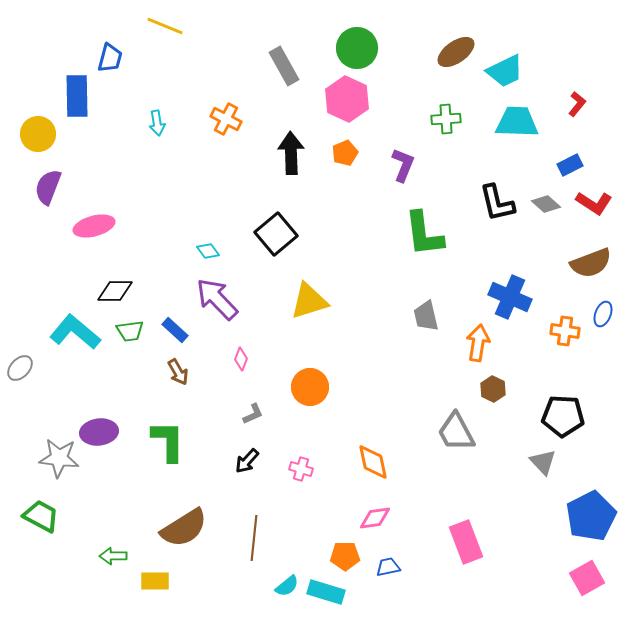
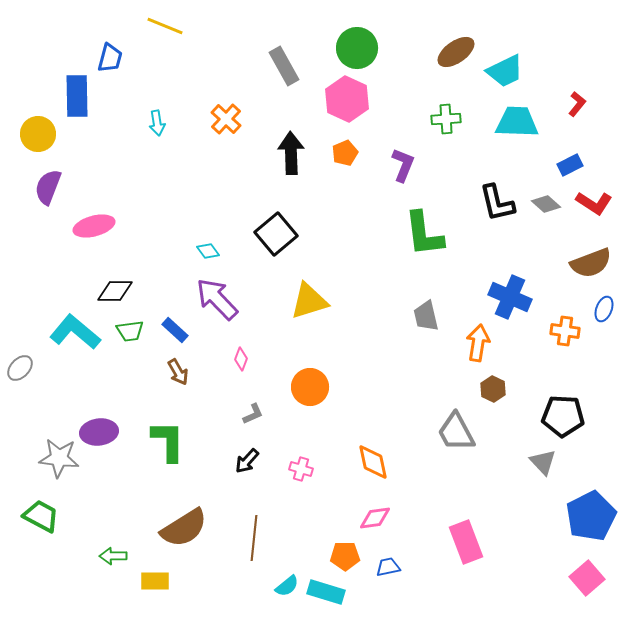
orange cross at (226, 119): rotated 16 degrees clockwise
blue ellipse at (603, 314): moved 1 px right, 5 px up
pink square at (587, 578): rotated 12 degrees counterclockwise
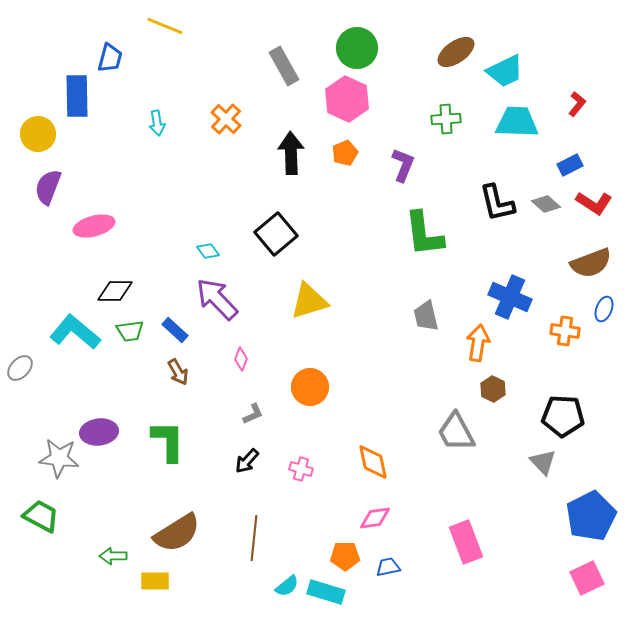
brown semicircle at (184, 528): moved 7 px left, 5 px down
pink square at (587, 578): rotated 16 degrees clockwise
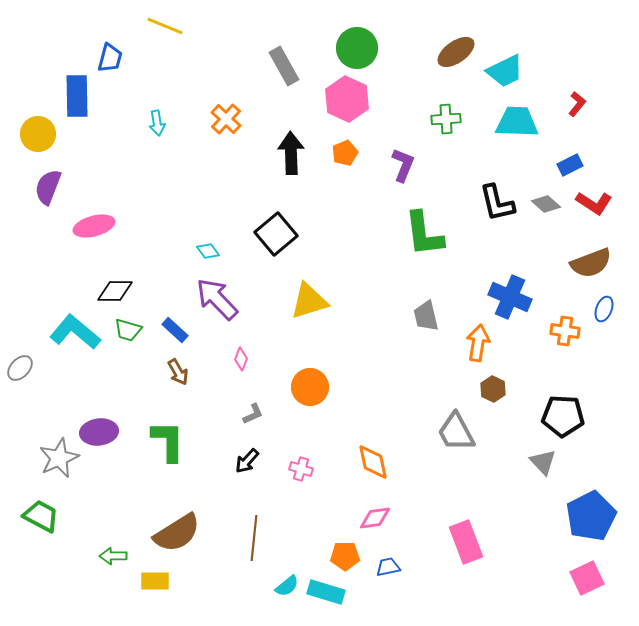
green trapezoid at (130, 331): moved 2 px left, 1 px up; rotated 24 degrees clockwise
gray star at (59, 458): rotated 30 degrees counterclockwise
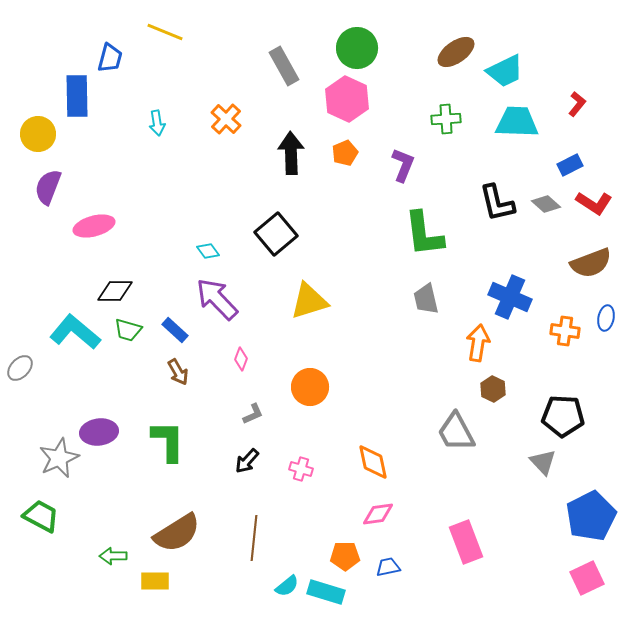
yellow line at (165, 26): moved 6 px down
blue ellipse at (604, 309): moved 2 px right, 9 px down; rotated 10 degrees counterclockwise
gray trapezoid at (426, 316): moved 17 px up
pink diamond at (375, 518): moved 3 px right, 4 px up
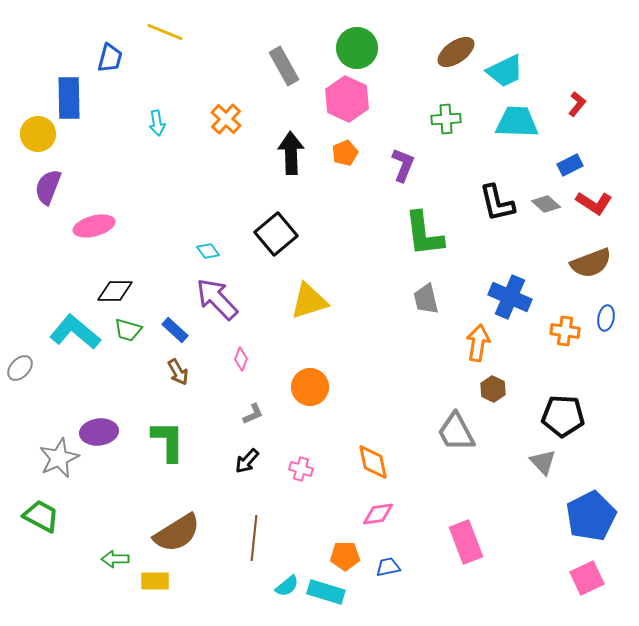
blue rectangle at (77, 96): moved 8 px left, 2 px down
green arrow at (113, 556): moved 2 px right, 3 px down
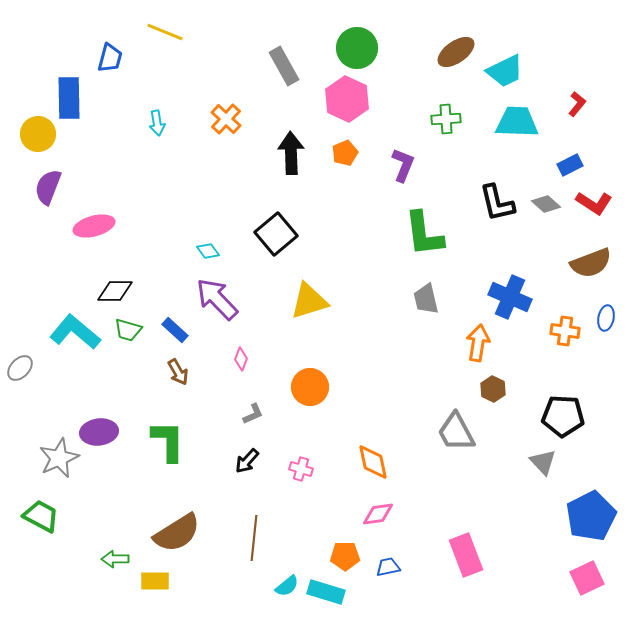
pink rectangle at (466, 542): moved 13 px down
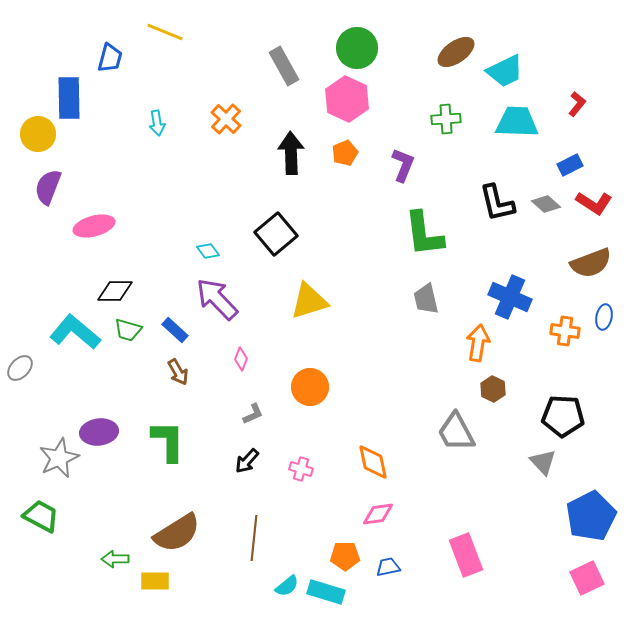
blue ellipse at (606, 318): moved 2 px left, 1 px up
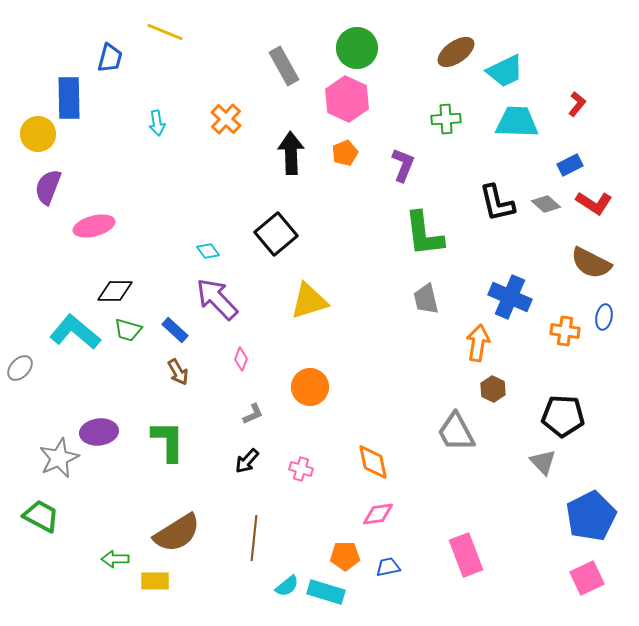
brown semicircle at (591, 263): rotated 48 degrees clockwise
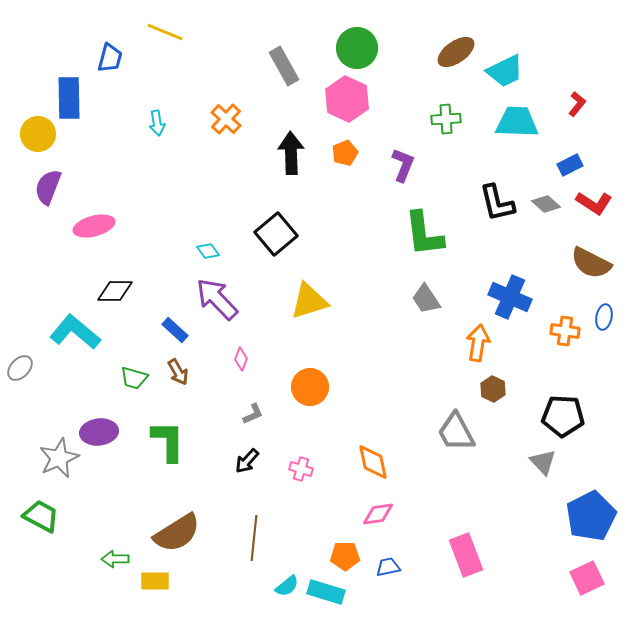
gray trapezoid at (426, 299): rotated 20 degrees counterclockwise
green trapezoid at (128, 330): moved 6 px right, 48 px down
